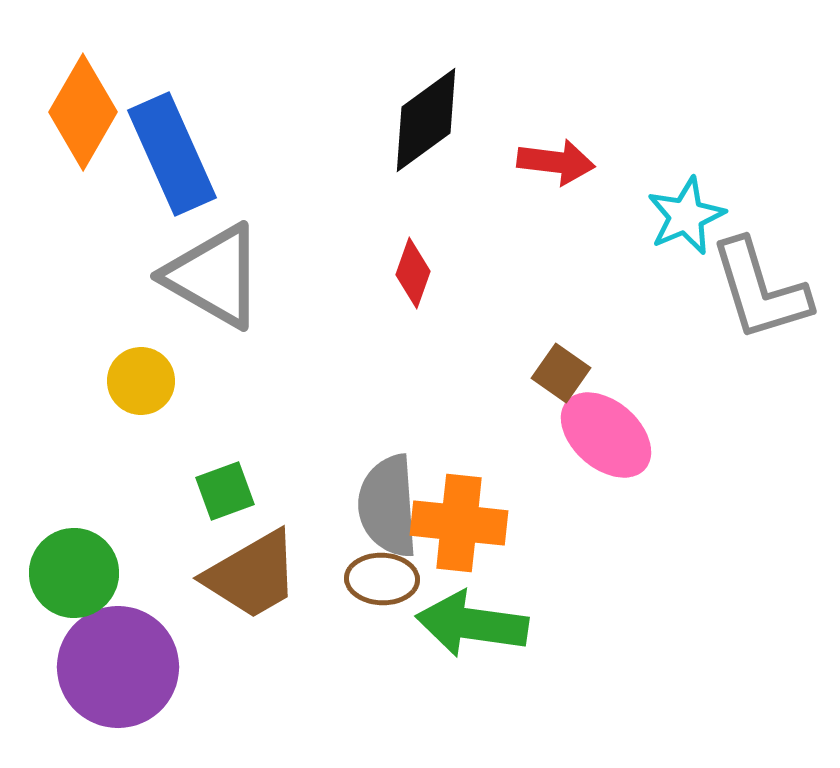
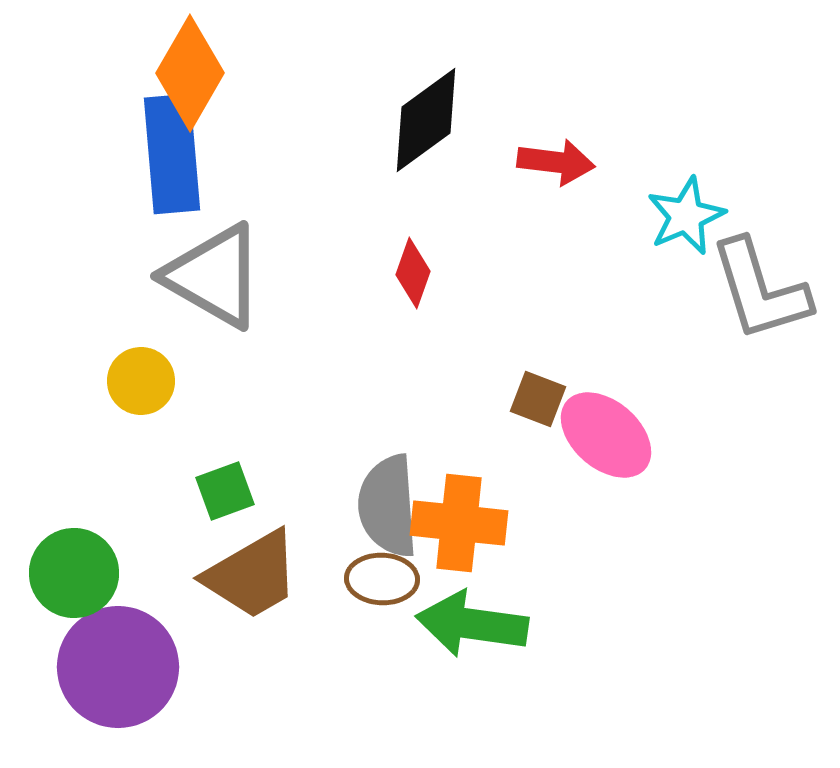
orange diamond: moved 107 px right, 39 px up
blue rectangle: rotated 19 degrees clockwise
brown square: moved 23 px left, 26 px down; rotated 14 degrees counterclockwise
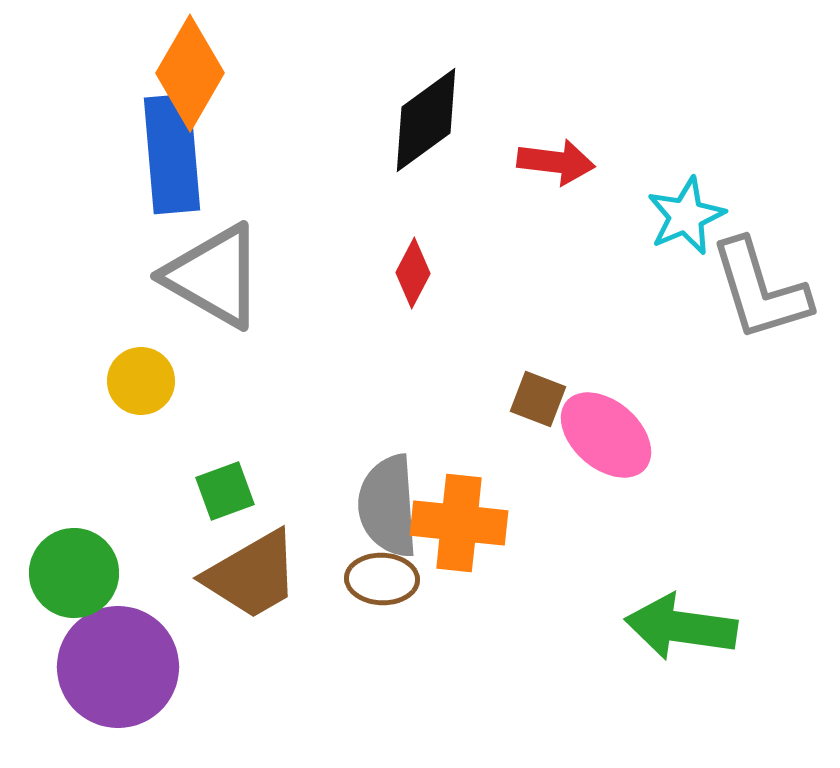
red diamond: rotated 8 degrees clockwise
green arrow: moved 209 px right, 3 px down
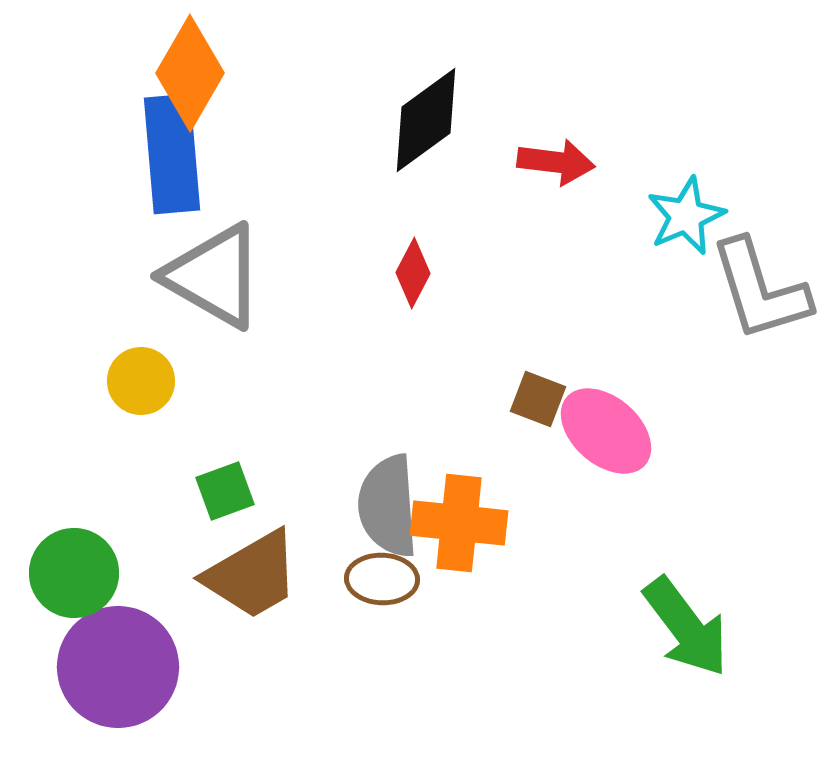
pink ellipse: moved 4 px up
green arrow: moved 5 px right; rotated 135 degrees counterclockwise
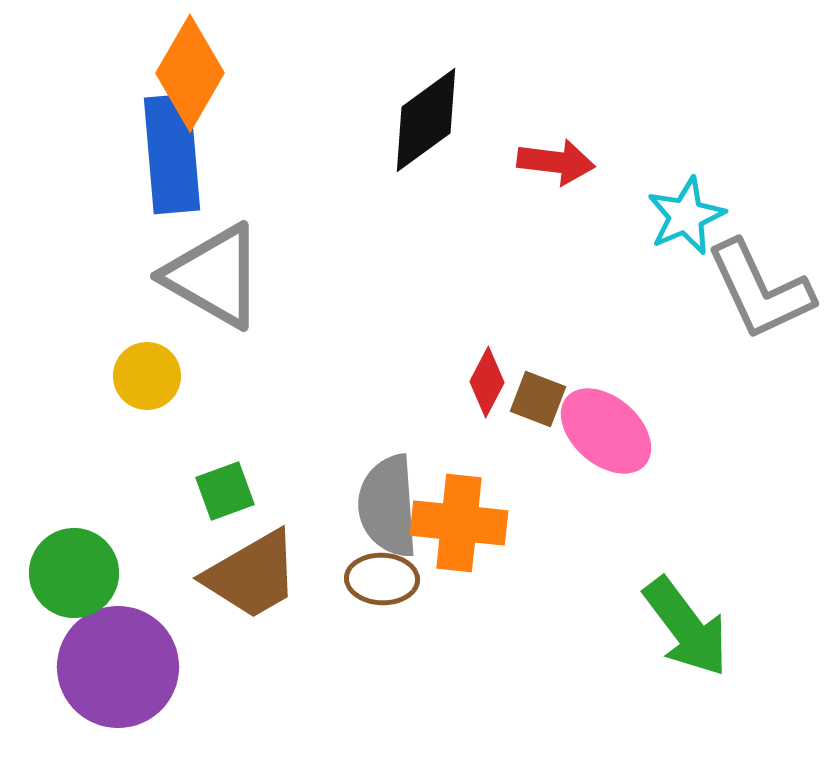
red diamond: moved 74 px right, 109 px down
gray L-shape: rotated 8 degrees counterclockwise
yellow circle: moved 6 px right, 5 px up
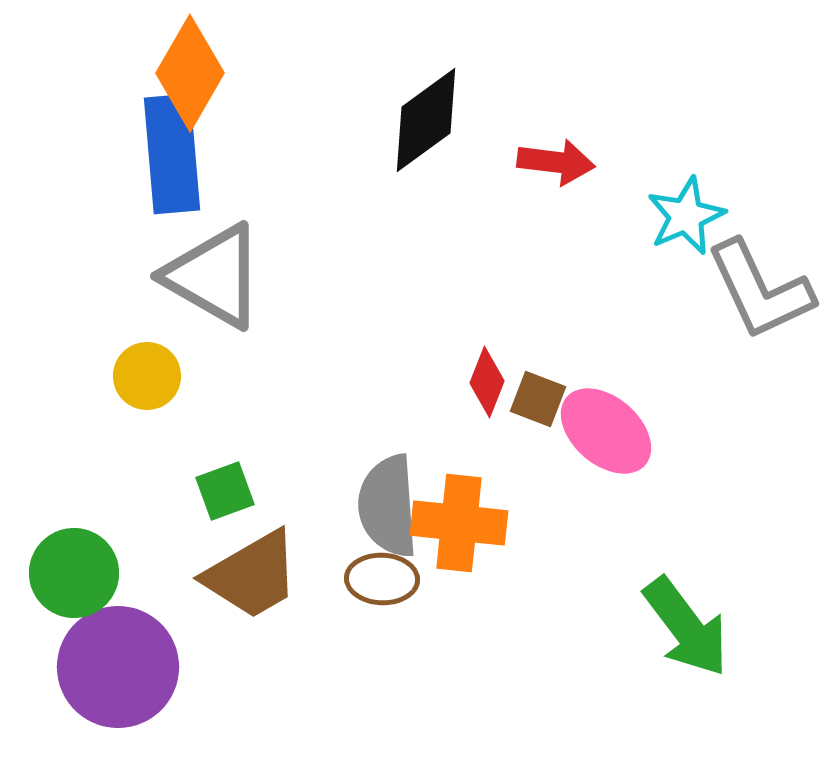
red diamond: rotated 6 degrees counterclockwise
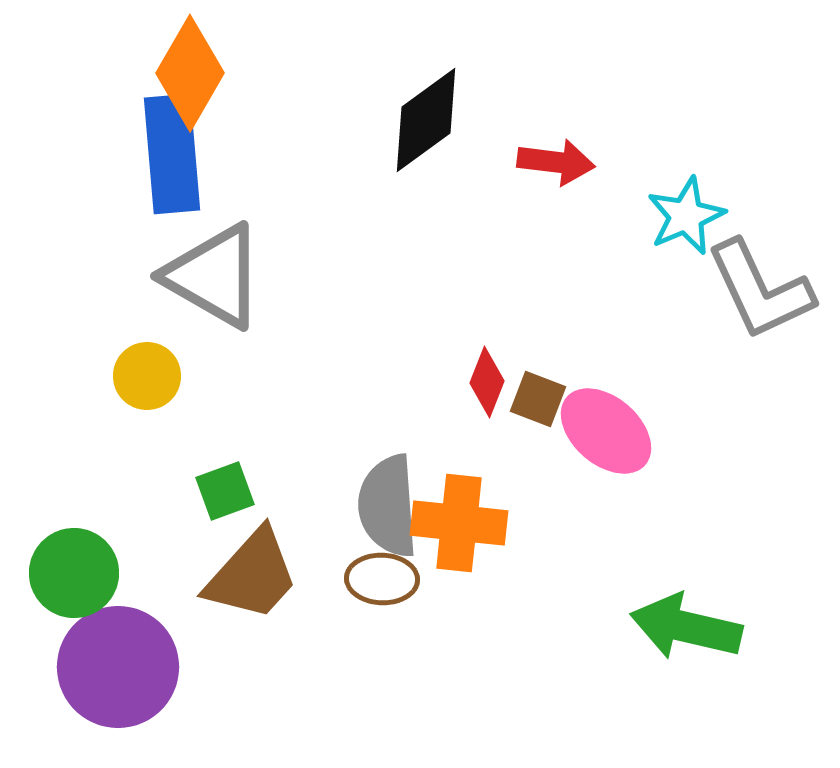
brown trapezoid: rotated 18 degrees counterclockwise
green arrow: rotated 140 degrees clockwise
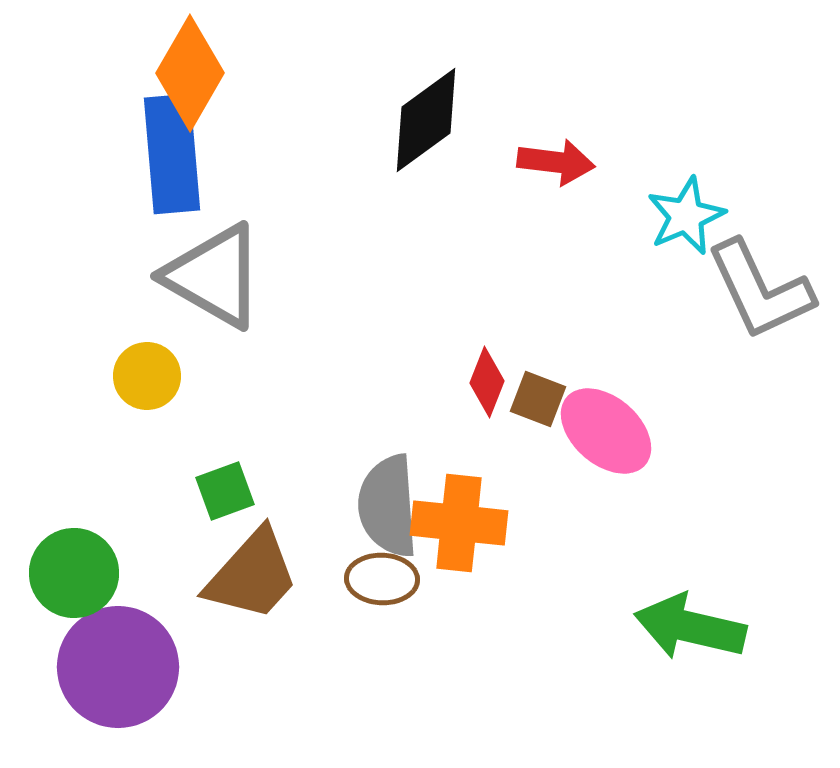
green arrow: moved 4 px right
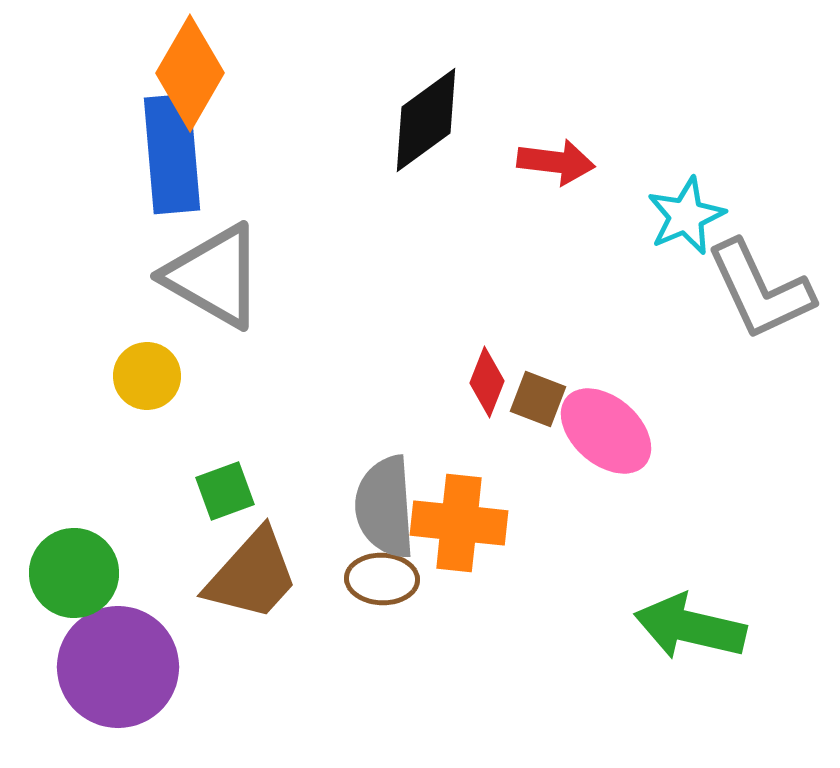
gray semicircle: moved 3 px left, 1 px down
